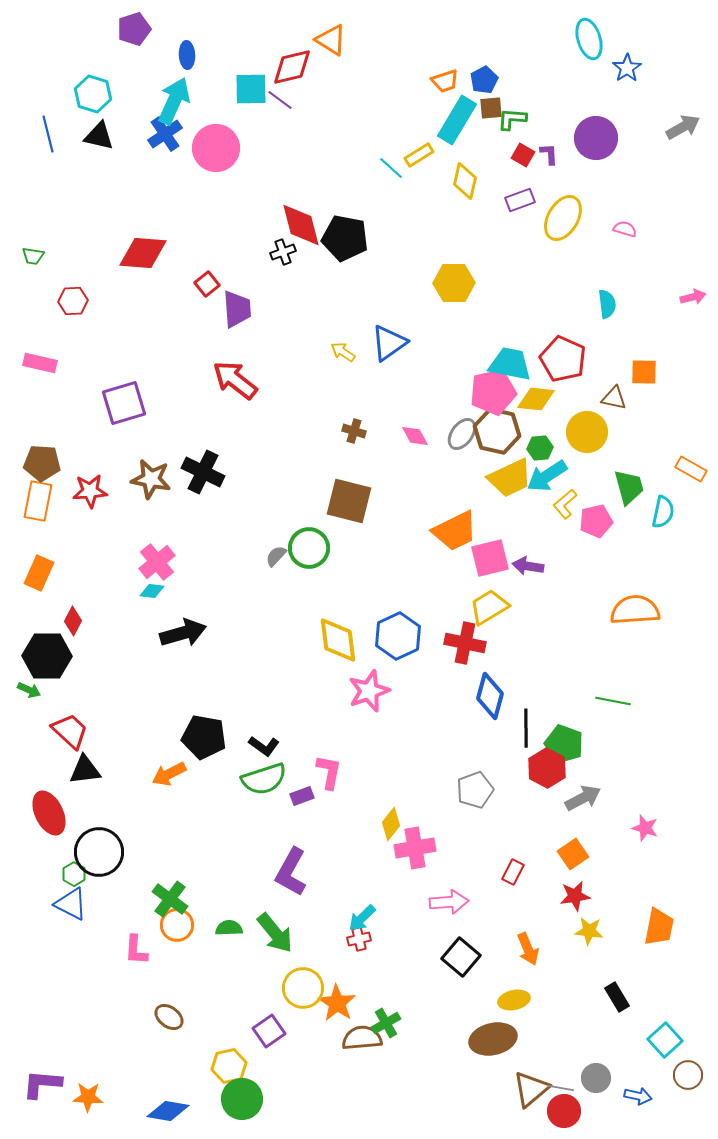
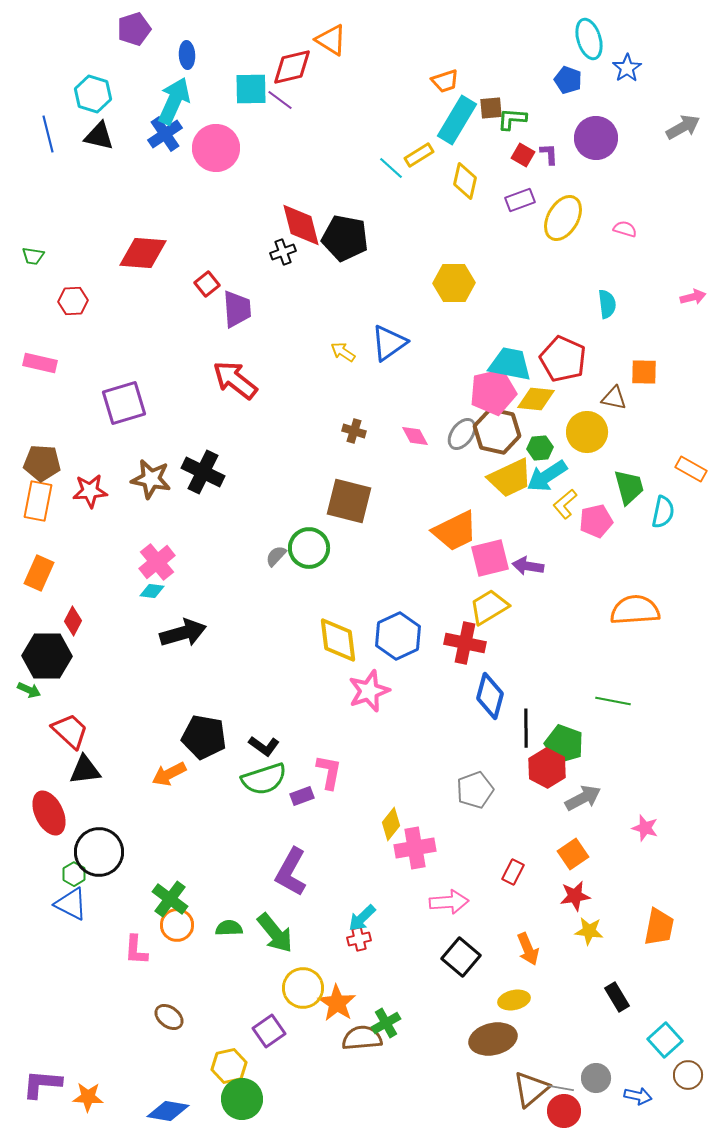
blue pentagon at (484, 80): moved 84 px right; rotated 24 degrees counterclockwise
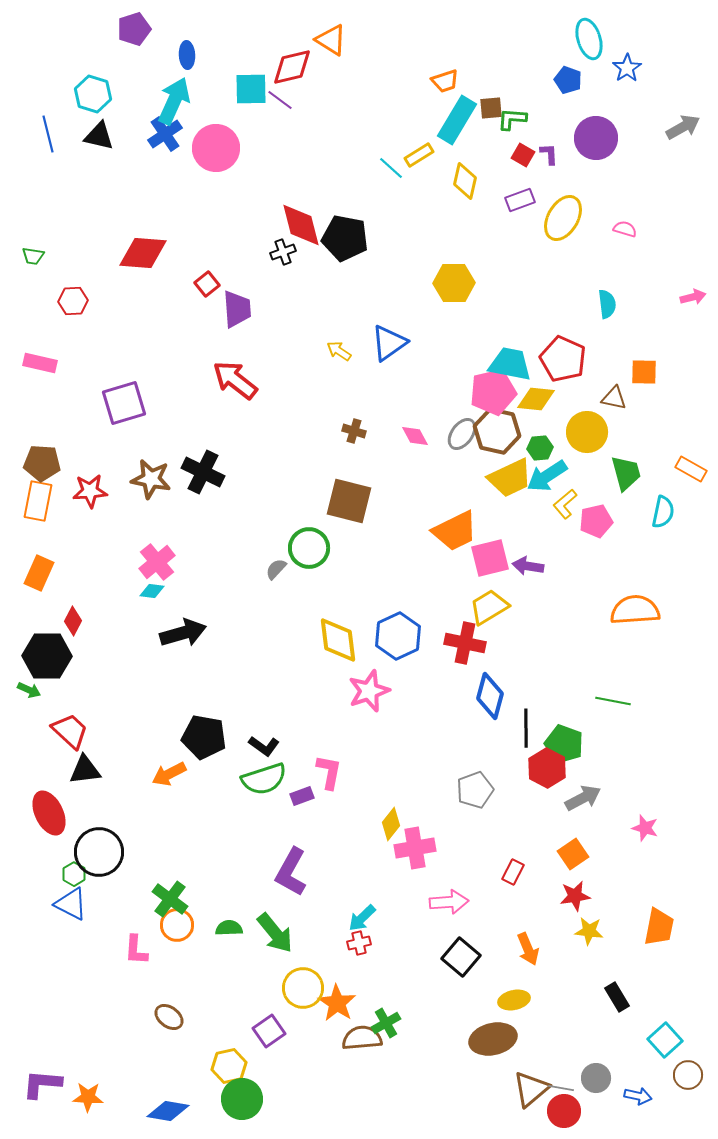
yellow arrow at (343, 352): moved 4 px left, 1 px up
green trapezoid at (629, 487): moved 3 px left, 14 px up
gray semicircle at (276, 556): moved 13 px down
red cross at (359, 939): moved 4 px down
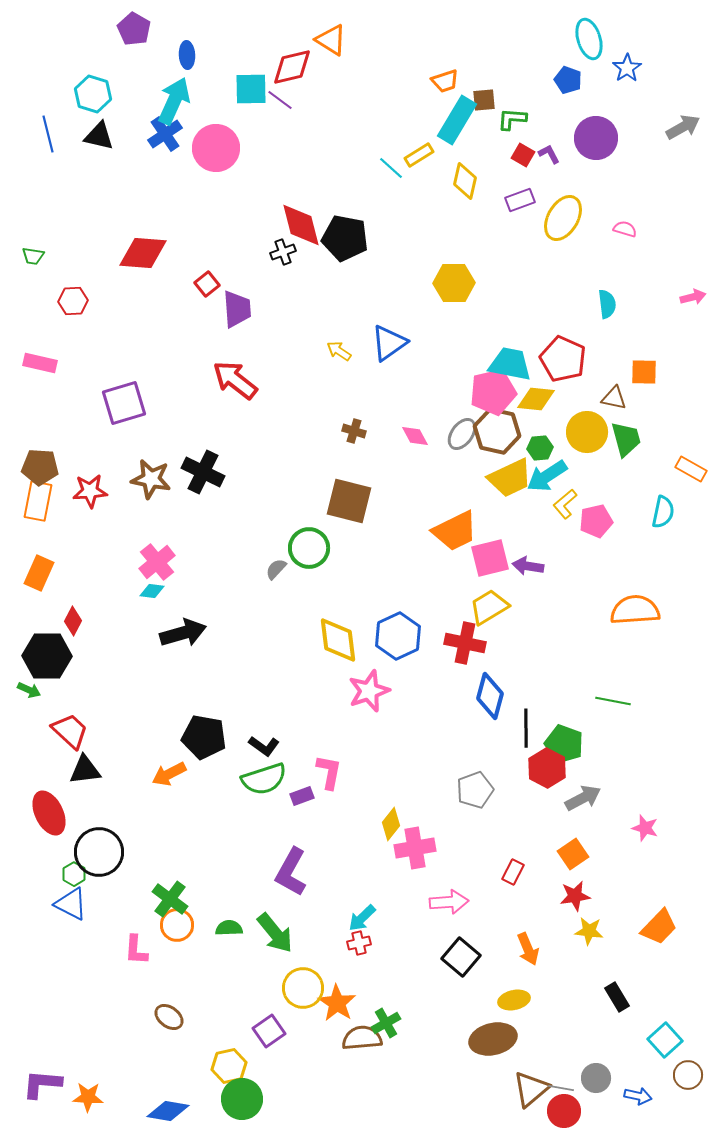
purple pentagon at (134, 29): rotated 24 degrees counterclockwise
brown square at (491, 108): moved 7 px left, 8 px up
purple L-shape at (549, 154): rotated 25 degrees counterclockwise
brown pentagon at (42, 463): moved 2 px left, 4 px down
green trapezoid at (626, 473): moved 34 px up
orange trapezoid at (659, 927): rotated 33 degrees clockwise
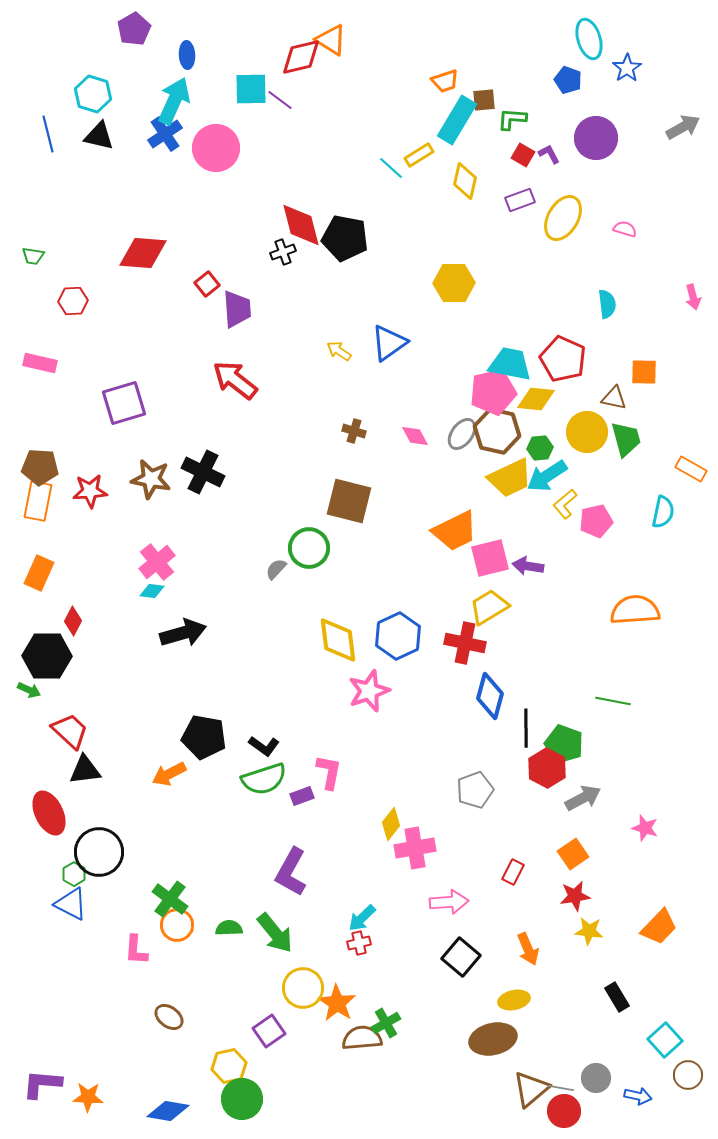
purple pentagon at (134, 29): rotated 12 degrees clockwise
red diamond at (292, 67): moved 9 px right, 10 px up
pink arrow at (693, 297): rotated 90 degrees clockwise
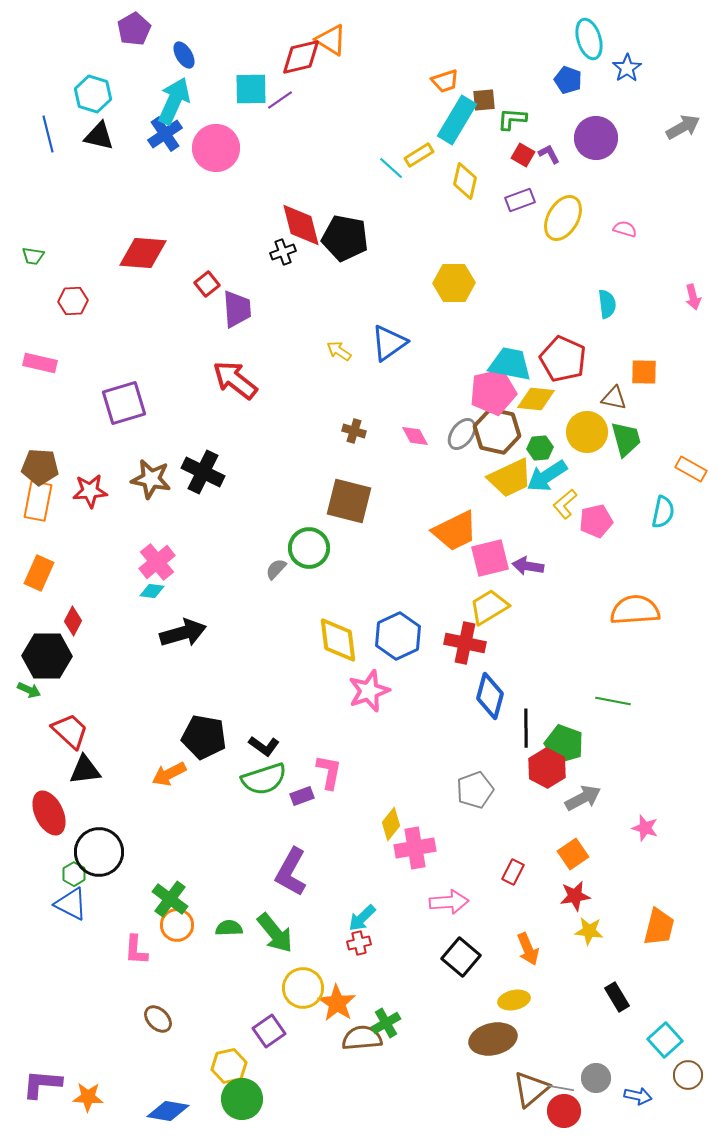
blue ellipse at (187, 55): moved 3 px left; rotated 28 degrees counterclockwise
purple line at (280, 100): rotated 72 degrees counterclockwise
orange trapezoid at (659, 927): rotated 30 degrees counterclockwise
brown ellipse at (169, 1017): moved 11 px left, 2 px down; rotated 8 degrees clockwise
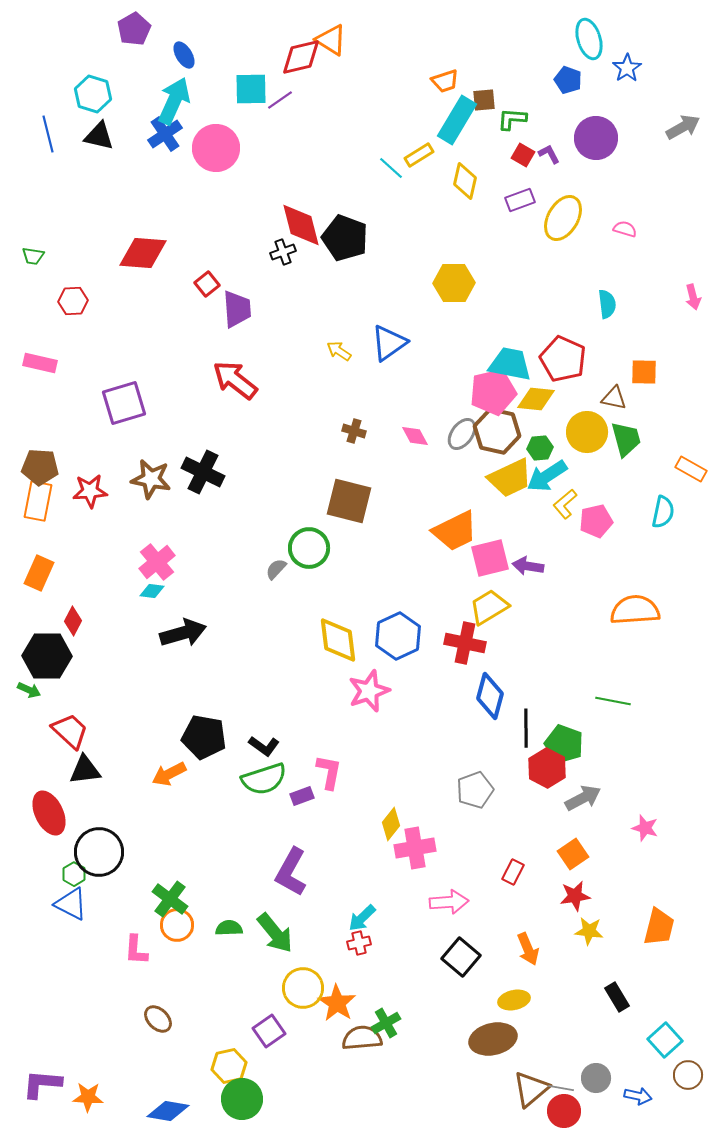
black pentagon at (345, 238): rotated 9 degrees clockwise
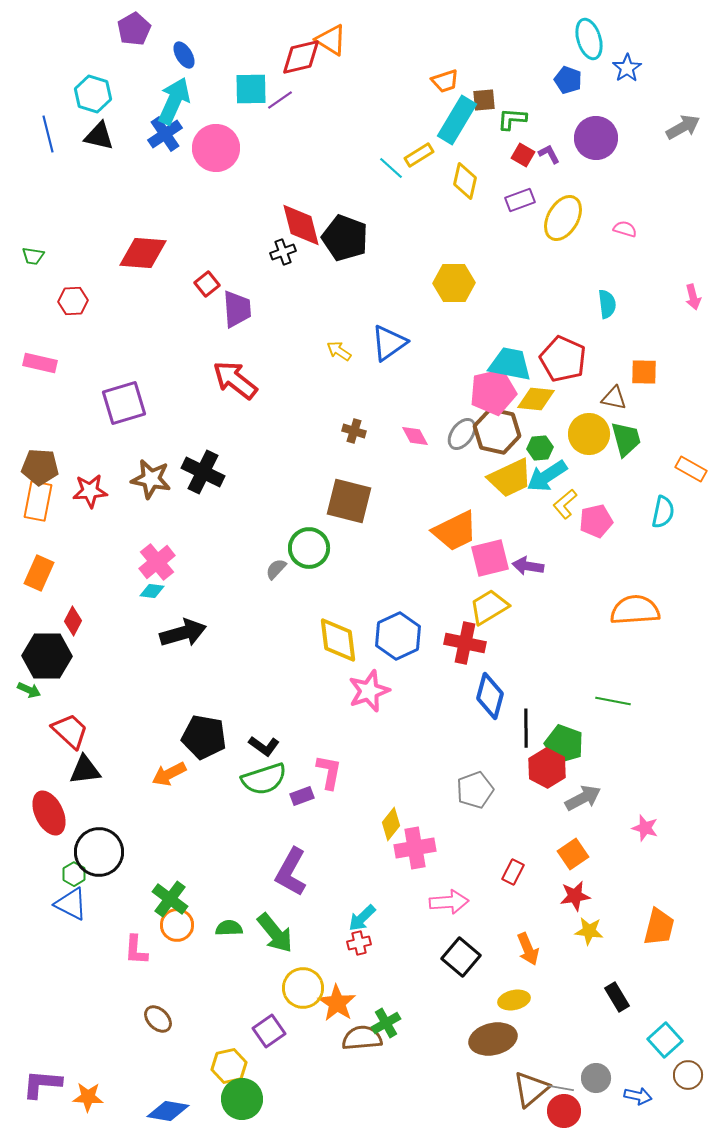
yellow circle at (587, 432): moved 2 px right, 2 px down
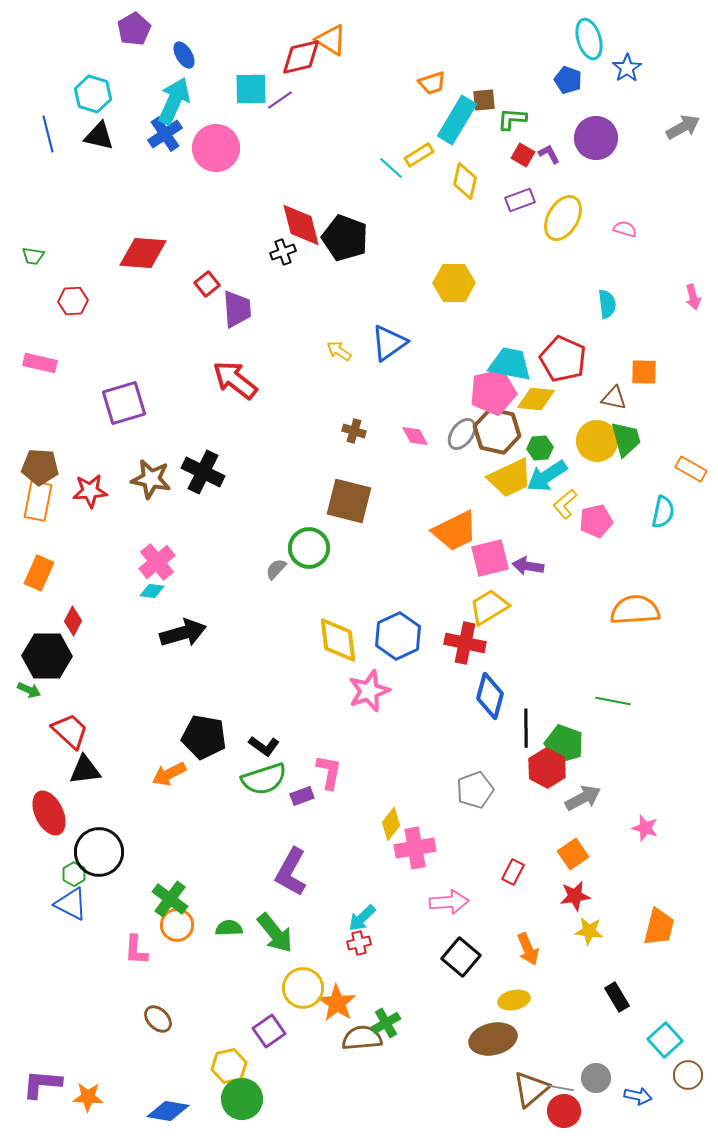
orange trapezoid at (445, 81): moved 13 px left, 2 px down
yellow circle at (589, 434): moved 8 px right, 7 px down
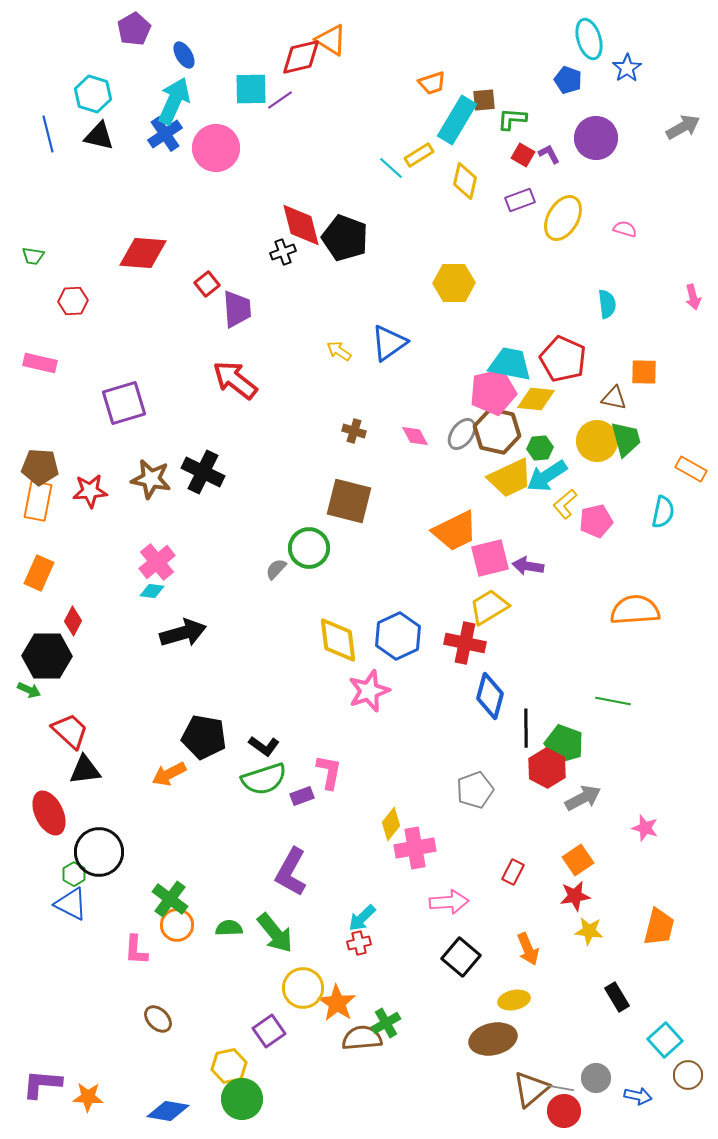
orange square at (573, 854): moved 5 px right, 6 px down
